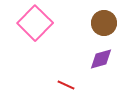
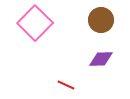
brown circle: moved 3 px left, 3 px up
purple diamond: rotated 15 degrees clockwise
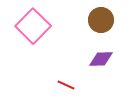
pink square: moved 2 px left, 3 px down
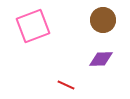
brown circle: moved 2 px right
pink square: rotated 24 degrees clockwise
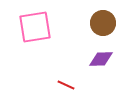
brown circle: moved 3 px down
pink square: moved 2 px right, 1 px down; rotated 12 degrees clockwise
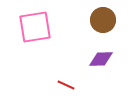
brown circle: moved 3 px up
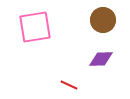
red line: moved 3 px right
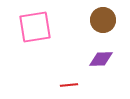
red line: rotated 30 degrees counterclockwise
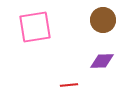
purple diamond: moved 1 px right, 2 px down
